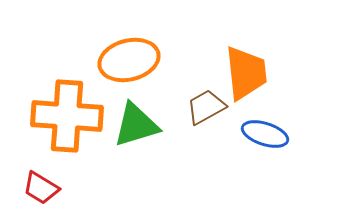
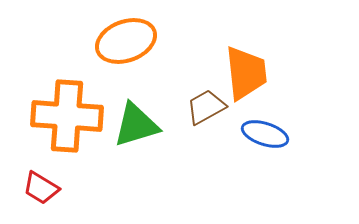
orange ellipse: moved 3 px left, 19 px up; rotated 6 degrees counterclockwise
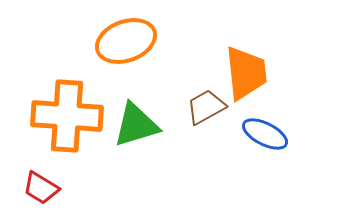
blue ellipse: rotated 9 degrees clockwise
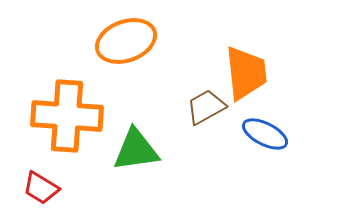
green triangle: moved 25 px down; rotated 9 degrees clockwise
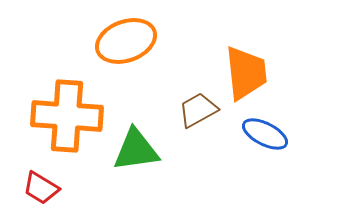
brown trapezoid: moved 8 px left, 3 px down
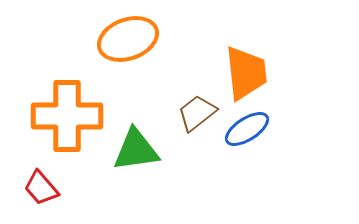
orange ellipse: moved 2 px right, 2 px up
brown trapezoid: moved 1 px left, 3 px down; rotated 9 degrees counterclockwise
orange cross: rotated 4 degrees counterclockwise
blue ellipse: moved 18 px left, 5 px up; rotated 60 degrees counterclockwise
red trapezoid: rotated 18 degrees clockwise
